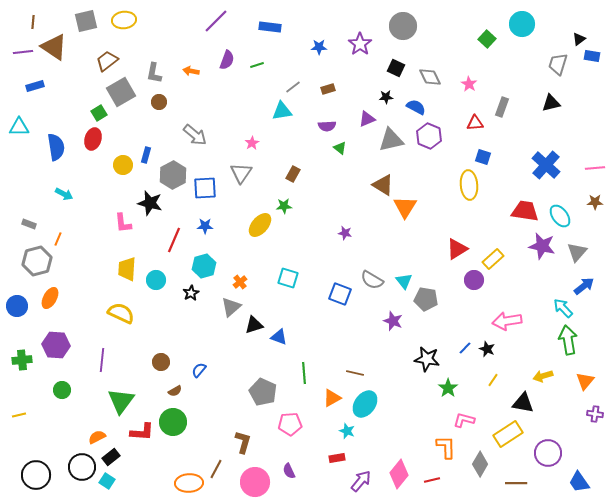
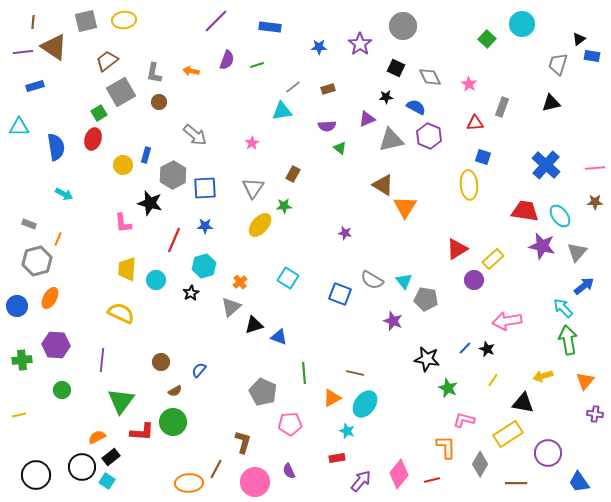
gray triangle at (241, 173): moved 12 px right, 15 px down
cyan square at (288, 278): rotated 15 degrees clockwise
green star at (448, 388): rotated 12 degrees counterclockwise
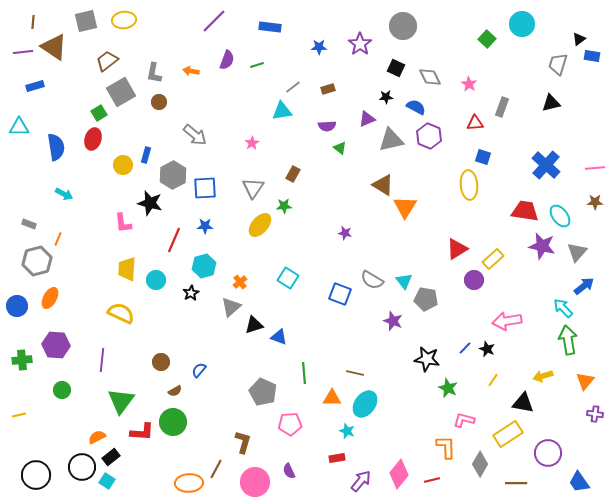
purple line at (216, 21): moved 2 px left
orange triangle at (332, 398): rotated 30 degrees clockwise
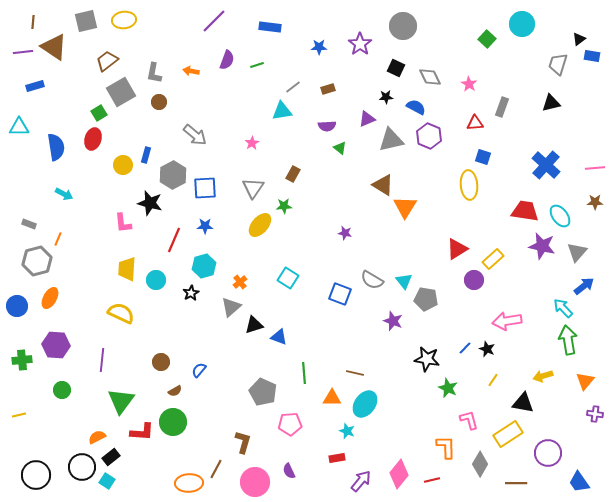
pink L-shape at (464, 420): moved 5 px right; rotated 60 degrees clockwise
